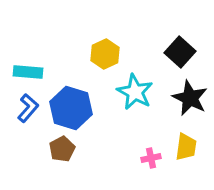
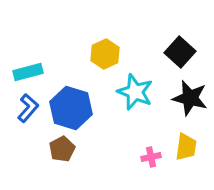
cyan rectangle: rotated 20 degrees counterclockwise
cyan star: rotated 6 degrees counterclockwise
black star: rotated 12 degrees counterclockwise
pink cross: moved 1 px up
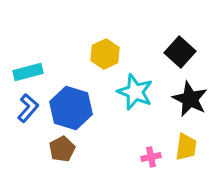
black star: moved 1 px down; rotated 12 degrees clockwise
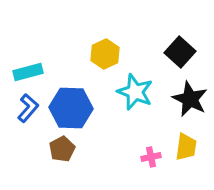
blue hexagon: rotated 15 degrees counterclockwise
